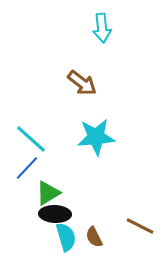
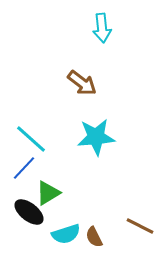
blue line: moved 3 px left
black ellipse: moved 26 px left, 2 px up; rotated 36 degrees clockwise
cyan semicircle: moved 3 px up; rotated 88 degrees clockwise
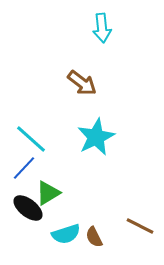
cyan star: rotated 21 degrees counterclockwise
black ellipse: moved 1 px left, 4 px up
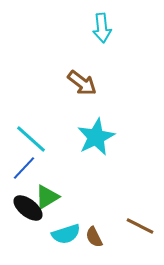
green triangle: moved 1 px left, 4 px down
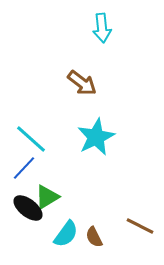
cyan semicircle: rotated 36 degrees counterclockwise
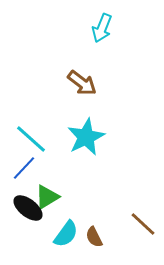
cyan arrow: rotated 28 degrees clockwise
cyan star: moved 10 px left
brown line: moved 3 px right, 2 px up; rotated 16 degrees clockwise
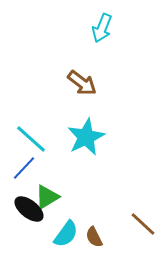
black ellipse: moved 1 px right, 1 px down
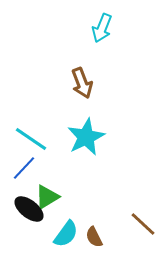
brown arrow: rotated 32 degrees clockwise
cyan line: rotated 8 degrees counterclockwise
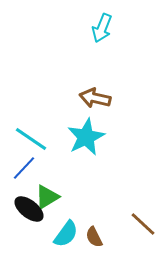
brown arrow: moved 13 px right, 15 px down; rotated 124 degrees clockwise
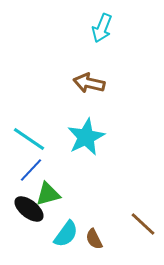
brown arrow: moved 6 px left, 15 px up
cyan line: moved 2 px left
blue line: moved 7 px right, 2 px down
green triangle: moved 1 px right, 3 px up; rotated 16 degrees clockwise
brown semicircle: moved 2 px down
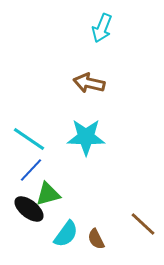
cyan star: rotated 27 degrees clockwise
brown semicircle: moved 2 px right
